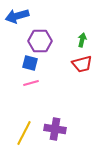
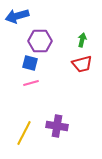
purple cross: moved 2 px right, 3 px up
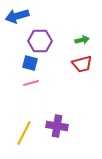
green arrow: rotated 64 degrees clockwise
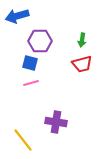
green arrow: rotated 112 degrees clockwise
purple cross: moved 1 px left, 4 px up
yellow line: moved 1 px left, 7 px down; rotated 65 degrees counterclockwise
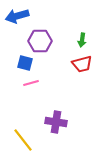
blue square: moved 5 px left
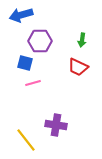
blue arrow: moved 4 px right, 1 px up
red trapezoid: moved 4 px left, 3 px down; rotated 40 degrees clockwise
pink line: moved 2 px right
purple cross: moved 3 px down
yellow line: moved 3 px right
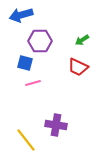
green arrow: rotated 48 degrees clockwise
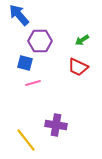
blue arrow: moved 2 px left; rotated 65 degrees clockwise
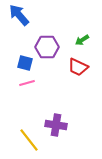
purple hexagon: moved 7 px right, 6 px down
pink line: moved 6 px left
yellow line: moved 3 px right
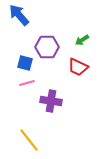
purple cross: moved 5 px left, 24 px up
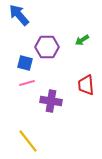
red trapezoid: moved 8 px right, 18 px down; rotated 60 degrees clockwise
yellow line: moved 1 px left, 1 px down
